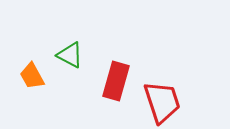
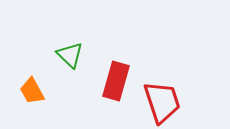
green triangle: rotated 16 degrees clockwise
orange trapezoid: moved 15 px down
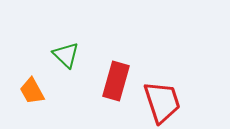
green triangle: moved 4 px left
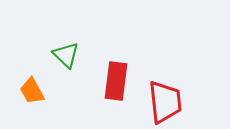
red rectangle: rotated 9 degrees counterclockwise
red trapezoid: moved 3 px right; rotated 12 degrees clockwise
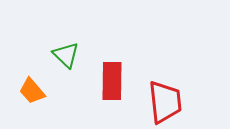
red rectangle: moved 4 px left; rotated 6 degrees counterclockwise
orange trapezoid: rotated 12 degrees counterclockwise
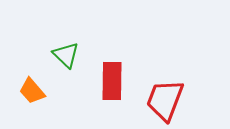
red trapezoid: moved 2 px up; rotated 153 degrees counterclockwise
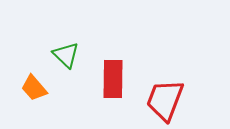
red rectangle: moved 1 px right, 2 px up
orange trapezoid: moved 2 px right, 3 px up
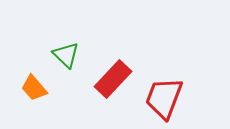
red rectangle: rotated 42 degrees clockwise
red trapezoid: moved 1 px left, 2 px up
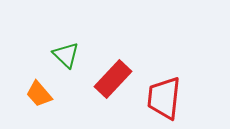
orange trapezoid: moved 5 px right, 6 px down
red trapezoid: rotated 15 degrees counterclockwise
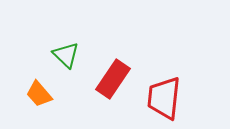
red rectangle: rotated 9 degrees counterclockwise
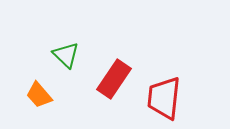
red rectangle: moved 1 px right
orange trapezoid: moved 1 px down
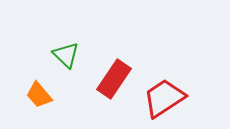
red trapezoid: rotated 51 degrees clockwise
